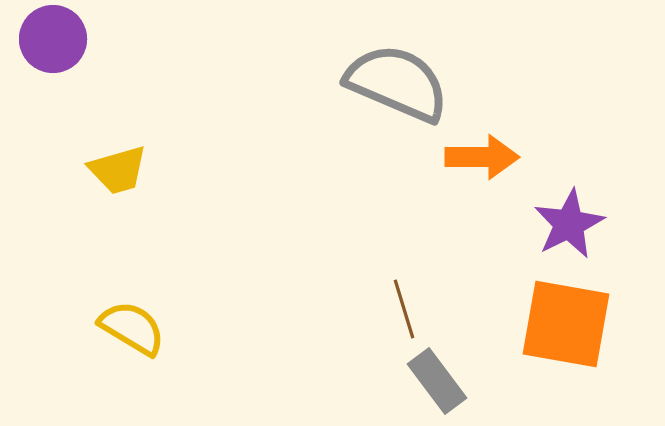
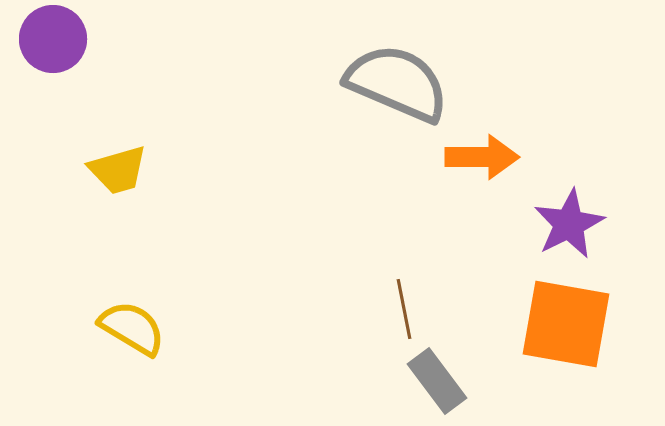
brown line: rotated 6 degrees clockwise
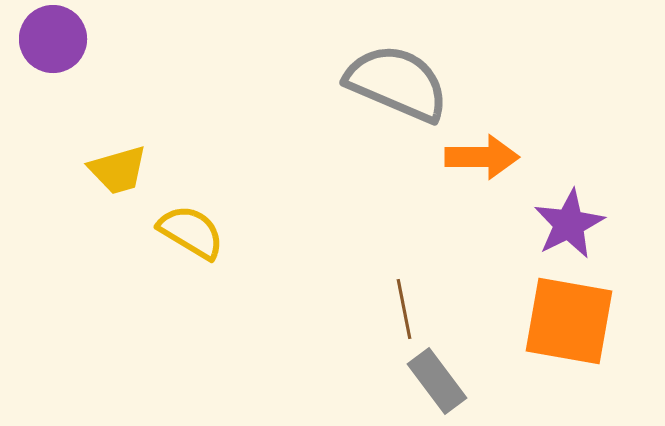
orange square: moved 3 px right, 3 px up
yellow semicircle: moved 59 px right, 96 px up
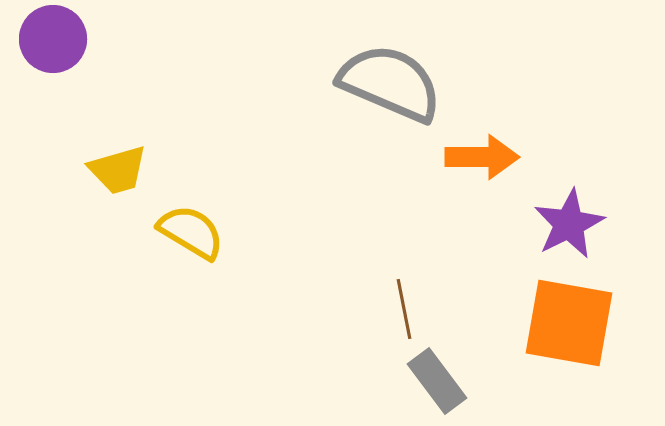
gray semicircle: moved 7 px left
orange square: moved 2 px down
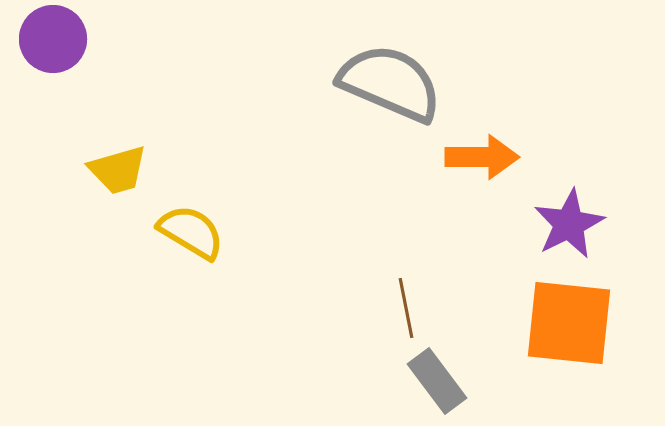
brown line: moved 2 px right, 1 px up
orange square: rotated 4 degrees counterclockwise
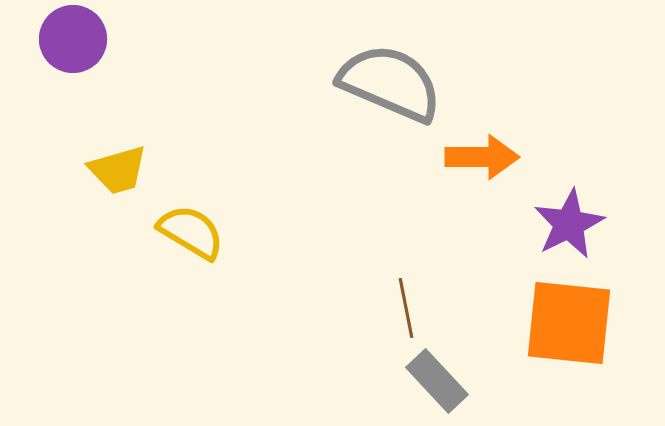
purple circle: moved 20 px right
gray rectangle: rotated 6 degrees counterclockwise
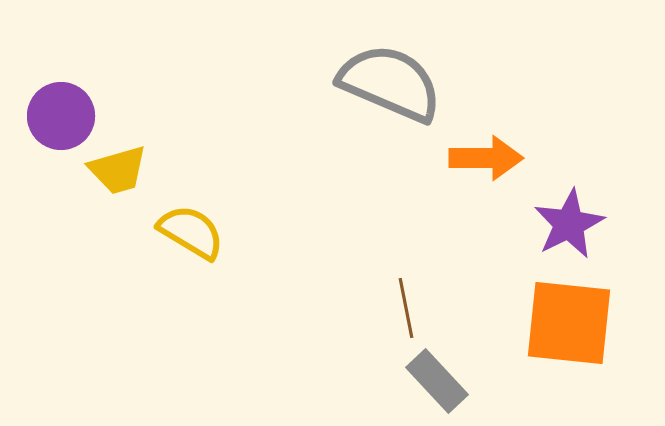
purple circle: moved 12 px left, 77 px down
orange arrow: moved 4 px right, 1 px down
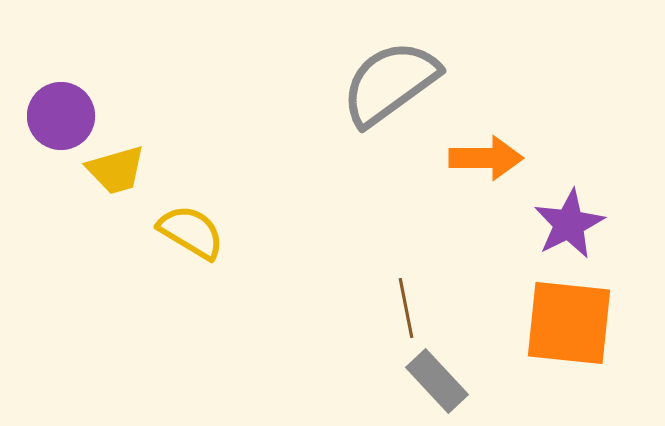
gray semicircle: rotated 59 degrees counterclockwise
yellow trapezoid: moved 2 px left
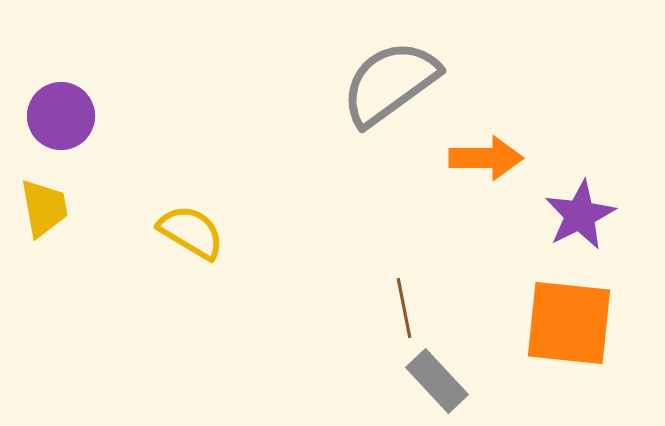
yellow trapezoid: moved 72 px left, 38 px down; rotated 84 degrees counterclockwise
purple star: moved 11 px right, 9 px up
brown line: moved 2 px left
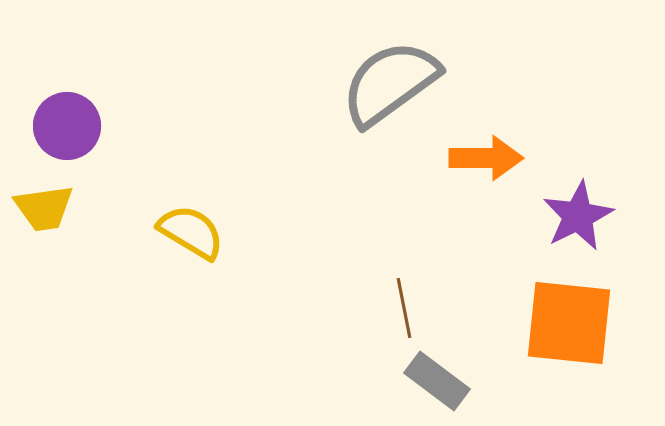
purple circle: moved 6 px right, 10 px down
yellow trapezoid: rotated 92 degrees clockwise
purple star: moved 2 px left, 1 px down
gray rectangle: rotated 10 degrees counterclockwise
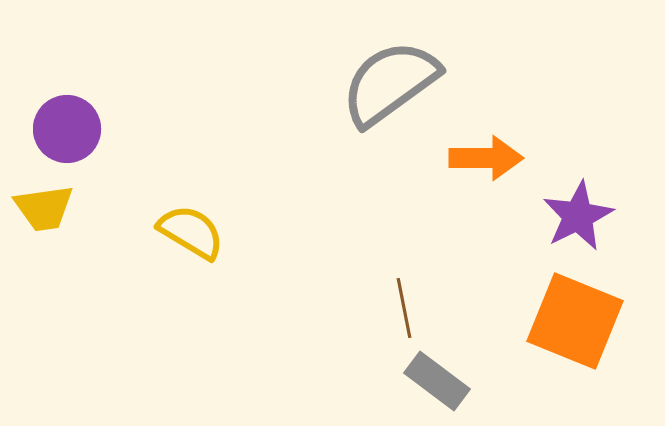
purple circle: moved 3 px down
orange square: moved 6 px right, 2 px up; rotated 16 degrees clockwise
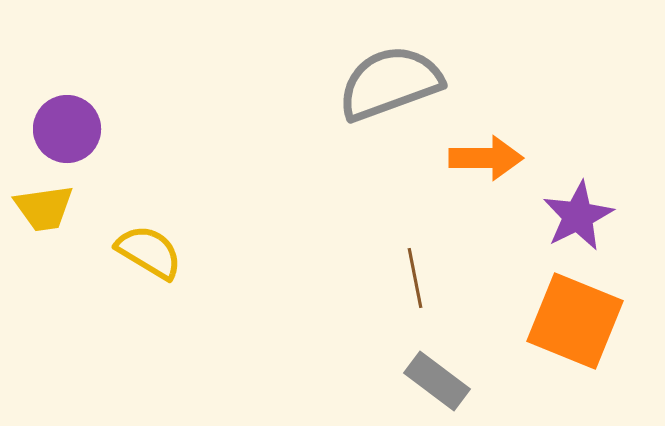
gray semicircle: rotated 16 degrees clockwise
yellow semicircle: moved 42 px left, 20 px down
brown line: moved 11 px right, 30 px up
